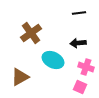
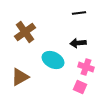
brown cross: moved 6 px left, 1 px up
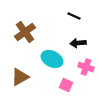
black line: moved 5 px left, 3 px down; rotated 32 degrees clockwise
cyan ellipse: moved 1 px left, 1 px up
pink square: moved 14 px left, 2 px up
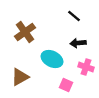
black line: rotated 16 degrees clockwise
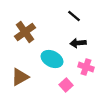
pink square: rotated 24 degrees clockwise
